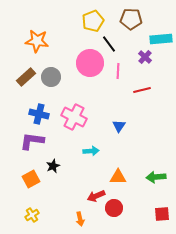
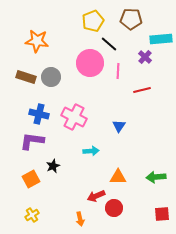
black line: rotated 12 degrees counterclockwise
brown rectangle: rotated 60 degrees clockwise
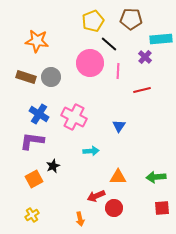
blue cross: rotated 18 degrees clockwise
orange square: moved 3 px right
red square: moved 6 px up
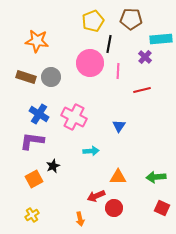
black line: rotated 60 degrees clockwise
red square: rotated 28 degrees clockwise
